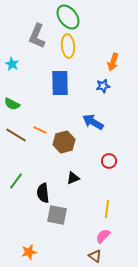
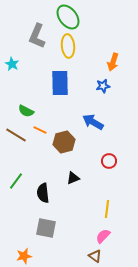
green semicircle: moved 14 px right, 7 px down
gray square: moved 11 px left, 13 px down
orange star: moved 5 px left, 4 px down
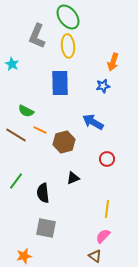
red circle: moved 2 px left, 2 px up
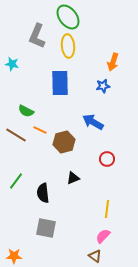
cyan star: rotated 16 degrees counterclockwise
orange star: moved 10 px left; rotated 14 degrees clockwise
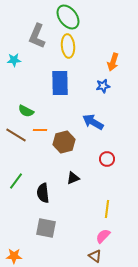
cyan star: moved 2 px right, 4 px up; rotated 16 degrees counterclockwise
orange line: rotated 24 degrees counterclockwise
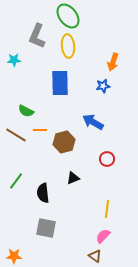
green ellipse: moved 1 px up
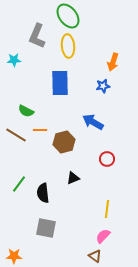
green line: moved 3 px right, 3 px down
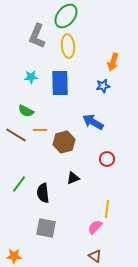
green ellipse: moved 2 px left; rotated 75 degrees clockwise
cyan star: moved 17 px right, 17 px down
pink semicircle: moved 8 px left, 9 px up
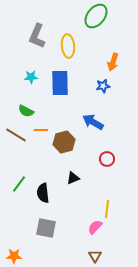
green ellipse: moved 30 px right
orange line: moved 1 px right
brown triangle: rotated 24 degrees clockwise
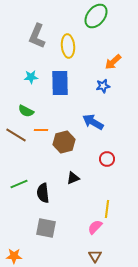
orange arrow: rotated 30 degrees clockwise
green line: rotated 30 degrees clockwise
